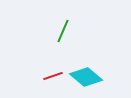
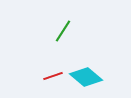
green line: rotated 10 degrees clockwise
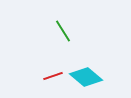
green line: rotated 65 degrees counterclockwise
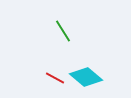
red line: moved 2 px right, 2 px down; rotated 48 degrees clockwise
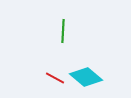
green line: rotated 35 degrees clockwise
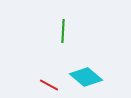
red line: moved 6 px left, 7 px down
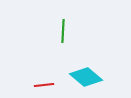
red line: moved 5 px left; rotated 36 degrees counterclockwise
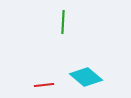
green line: moved 9 px up
